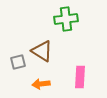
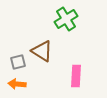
green cross: rotated 25 degrees counterclockwise
pink rectangle: moved 4 px left, 1 px up
orange arrow: moved 24 px left; rotated 12 degrees clockwise
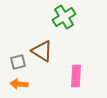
green cross: moved 2 px left, 2 px up
orange arrow: moved 2 px right
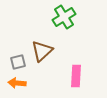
brown triangle: rotated 45 degrees clockwise
orange arrow: moved 2 px left, 1 px up
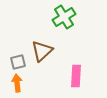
orange arrow: rotated 78 degrees clockwise
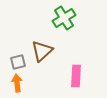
green cross: moved 1 px down
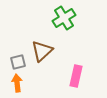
pink rectangle: rotated 10 degrees clockwise
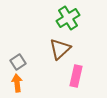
green cross: moved 4 px right
brown triangle: moved 18 px right, 2 px up
gray square: rotated 21 degrees counterclockwise
